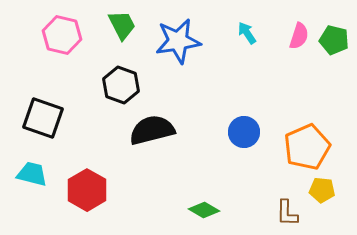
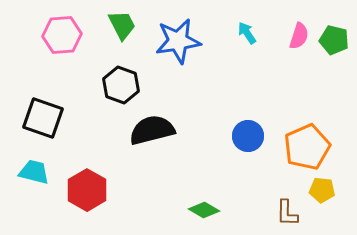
pink hexagon: rotated 18 degrees counterclockwise
blue circle: moved 4 px right, 4 px down
cyan trapezoid: moved 2 px right, 2 px up
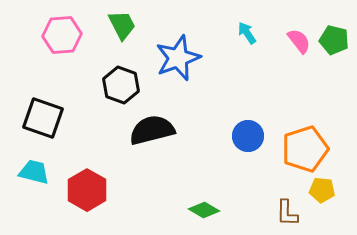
pink semicircle: moved 5 px down; rotated 56 degrees counterclockwise
blue star: moved 17 px down; rotated 12 degrees counterclockwise
orange pentagon: moved 2 px left, 2 px down; rotated 6 degrees clockwise
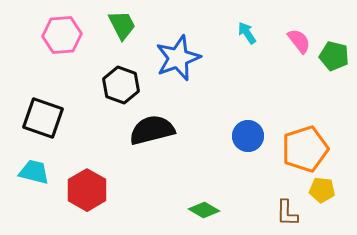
green pentagon: moved 16 px down
